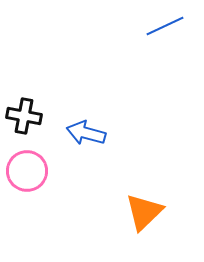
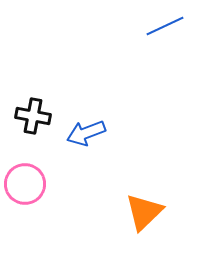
black cross: moved 9 px right
blue arrow: rotated 36 degrees counterclockwise
pink circle: moved 2 px left, 13 px down
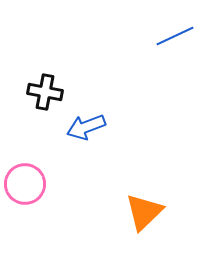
blue line: moved 10 px right, 10 px down
black cross: moved 12 px right, 24 px up
blue arrow: moved 6 px up
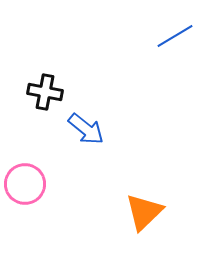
blue line: rotated 6 degrees counterclockwise
blue arrow: moved 2 px down; rotated 120 degrees counterclockwise
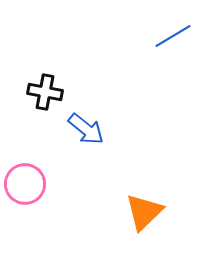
blue line: moved 2 px left
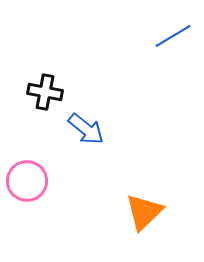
pink circle: moved 2 px right, 3 px up
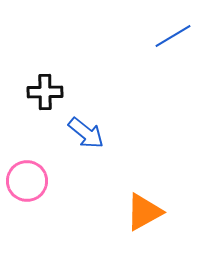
black cross: rotated 12 degrees counterclockwise
blue arrow: moved 4 px down
orange triangle: rotated 15 degrees clockwise
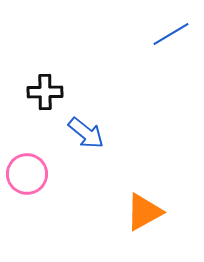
blue line: moved 2 px left, 2 px up
pink circle: moved 7 px up
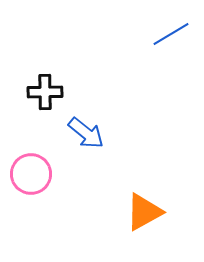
pink circle: moved 4 px right
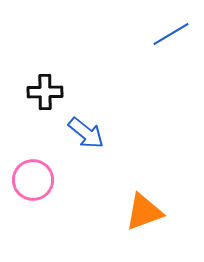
pink circle: moved 2 px right, 6 px down
orange triangle: rotated 9 degrees clockwise
